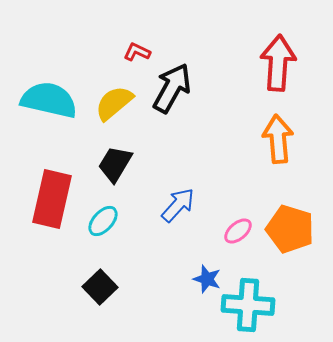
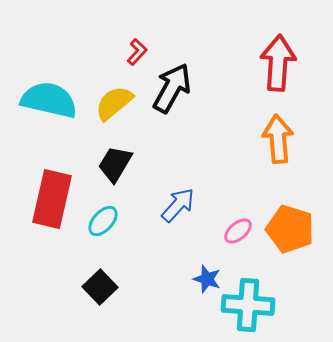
red L-shape: rotated 108 degrees clockwise
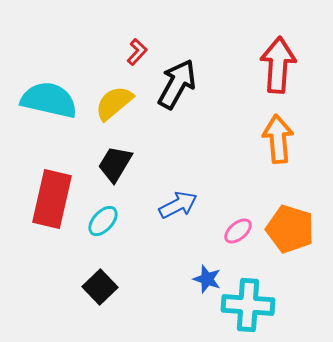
red arrow: moved 2 px down
black arrow: moved 5 px right, 4 px up
blue arrow: rotated 21 degrees clockwise
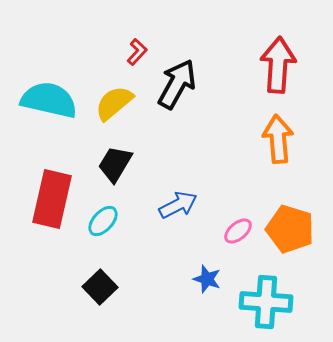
cyan cross: moved 18 px right, 3 px up
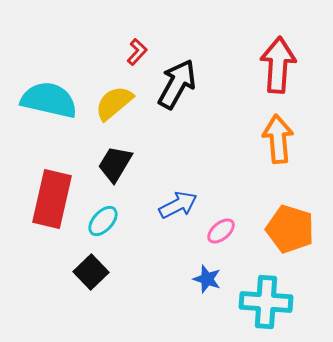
pink ellipse: moved 17 px left
black square: moved 9 px left, 15 px up
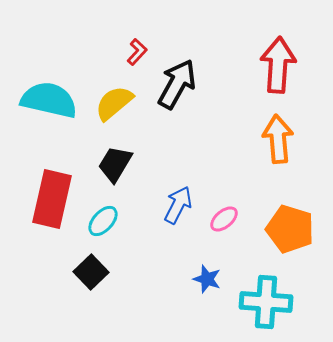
blue arrow: rotated 36 degrees counterclockwise
pink ellipse: moved 3 px right, 12 px up
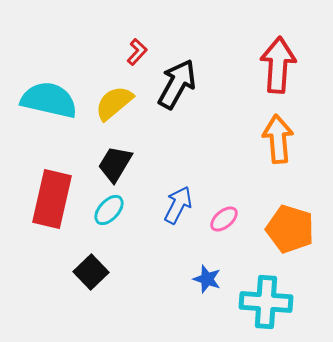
cyan ellipse: moved 6 px right, 11 px up
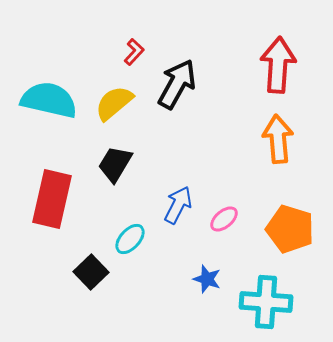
red L-shape: moved 3 px left
cyan ellipse: moved 21 px right, 29 px down
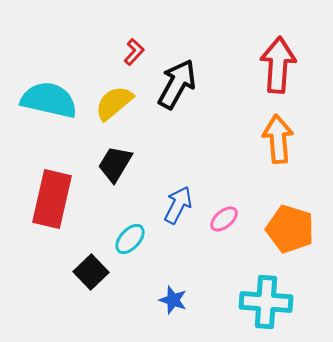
blue star: moved 34 px left, 21 px down
